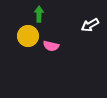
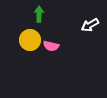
yellow circle: moved 2 px right, 4 px down
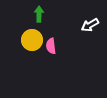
yellow circle: moved 2 px right
pink semicircle: rotated 70 degrees clockwise
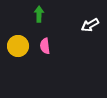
yellow circle: moved 14 px left, 6 px down
pink semicircle: moved 6 px left
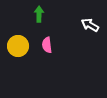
white arrow: rotated 60 degrees clockwise
pink semicircle: moved 2 px right, 1 px up
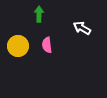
white arrow: moved 8 px left, 3 px down
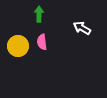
pink semicircle: moved 5 px left, 3 px up
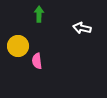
white arrow: rotated 18 degrees counterclockwise
pink semicircle: moved 5 px left, 19 px down
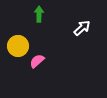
white arrow: rotated 126 degrees clockwise
pink semicircle: rotated 56 degrees clockwise
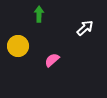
white arrow: moved 3 px right
pink semicircle: moved 15 px right, 1 px up
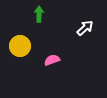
yellow circle: moved 2 px right
pink semicircle: rotated 21 degrees clockwise
